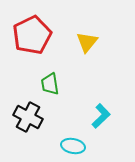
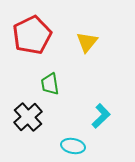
black cross: rotated 20 degrees clockwise
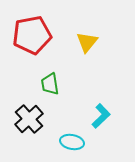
red pentagon: rotated 15 degrees clockwise
black cross: moved 1 px right, 2 px down
cyan ellipse: moved 1 px left, 4 px up
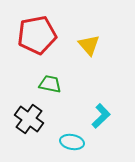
red pentagon: moved 5 px right
yellow triangle: moved 2 px right, 3 px down; rotated 20 degrees counterclockwise
green trapezoid: rotated 110 degrees clockwise
black cross: rotated 12 degrees counterclockwise
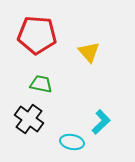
red pentagon: rotated 15 degrees clockwise
yellow triangle: moved 7 px down
green trapezoid: moved 9 px left
cyan L-shape: moved 6 px down
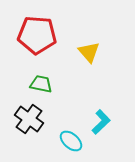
cyan ellipse: moved 1 px left, 1 px up; rotated 30 degrees clockwise
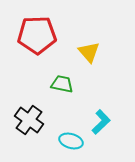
red pentagon: rotated 6 degrees counterclockwise
green trapezoid: moved 21 px right
black cross: moved 1 px down
cyan ellipse: rotated 25 degrees counterclockwise
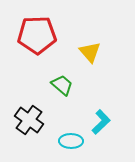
yellow triangle: moved 1 px right
green trapezoid: moved 1 px down; rotated 30 degrees clockwise
cyan ellipse: rotated 15 degrees counterclockwise
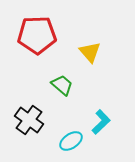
cyan ellipse: rotated 35 degrees counterclockwise
